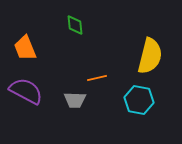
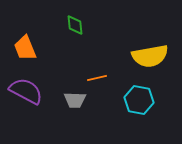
yellow semicircle: rotated 66 degrees clockwise
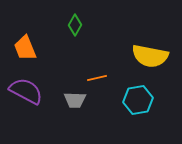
green diamond: rotated 35 degrees clockwise
yellow semicircle: rotated 21 degrees clockwise
cyan hexagon: moved 1 px left; rotated 20 degrees counterclockwise
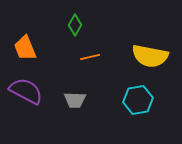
orange line: moved 7 px left, 21 px up
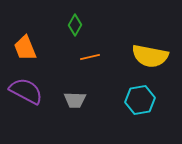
cyan hexagon: moved 2 px right
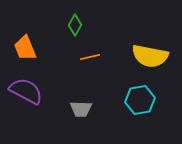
gray trapezoid: moved 6 px right, 9 px down
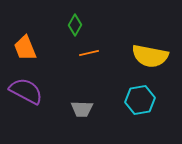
orange line: moved 1 px left, 4 px up
gray trapezoid: moved 1 px right
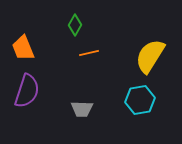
orange trapezoid: moved 2 px left
yellow semicircle: rotated 111 degrees clockwise
purple semicircle: moved 1 px right; rotated 80 degrees clockwise
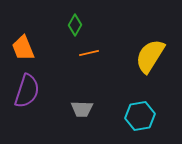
cyan hexagon: moved 16 px down
